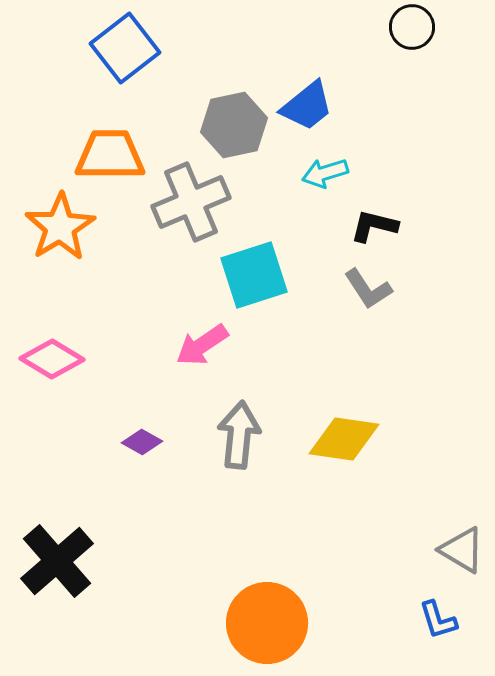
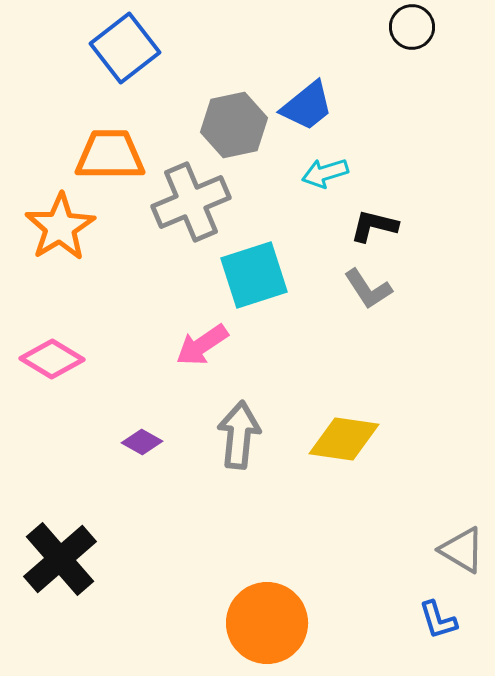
black cross: moved 3 px right, 2 px up
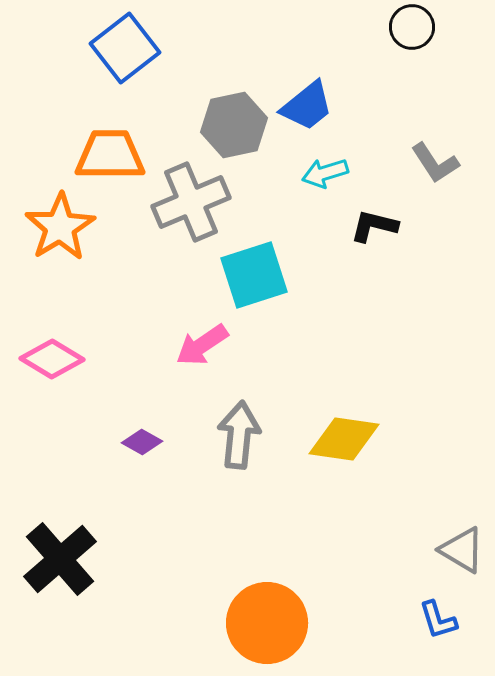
gray L-shape: moved 67 px right, 126 px up
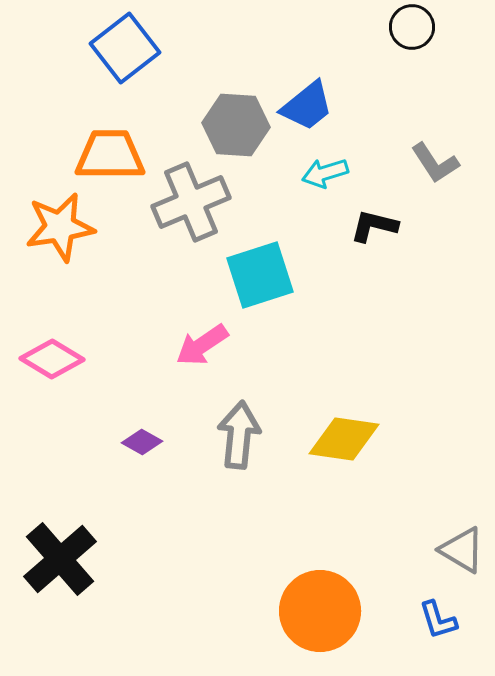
gray hexagon: moved 2 px right; rotated 16 degrees clockwise
orange star: rotated 22 degrees clockwise
cyan square: moved 6 px right
orange circle: moved 53 px right, 12 px up
